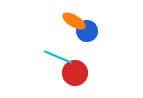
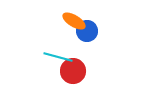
cyan line: rotated 8 degrees counterclockwise
red circle: moved 2 px left, 2 px up
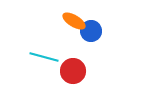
blue circle: moved 4 px right
cyan line: moved 14 px left
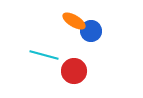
cyan line: moved 2 px up
red circle: moved 1 px right
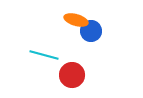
orange ellipse: moved 2 px right, 1 px up; rotated 15 degrees counterclockwise
red circle: moved 2 px left, 4 px down
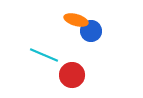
cyan line: rotated 8 degrees clockwise
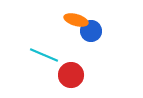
red circle: moved 1 px left
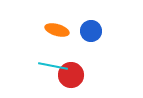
orange ellipse: moved 19 px left, 10 px down
cyan line: moved 9 px right, 11 px down; rotated 12 degrees counterclockwise
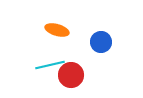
blue circle: moved 10 px right, 11 px down
cyan line: moved 3 px left, 1 px up; rotated 24 degrees counterclockwise
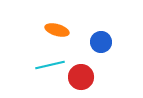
red circle: moved 10 px right, 2 px down
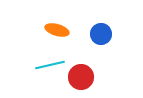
blue circle: moved 8 px up
